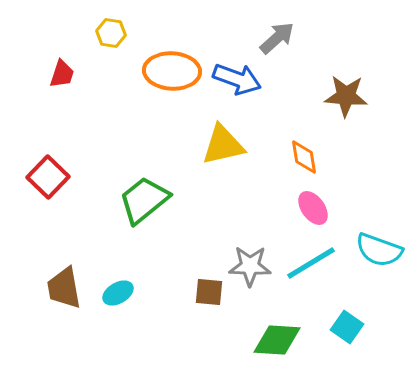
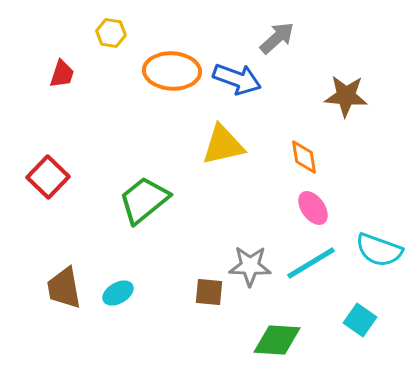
cyan square: moved 13 px right, 7 px up
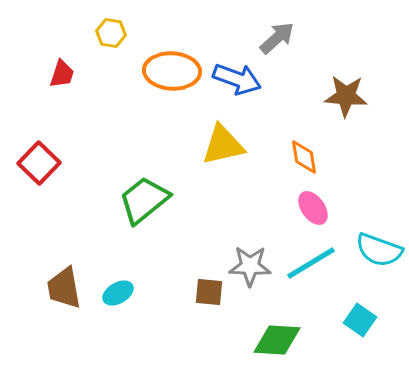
red square: moved 9 px left, 14 px up
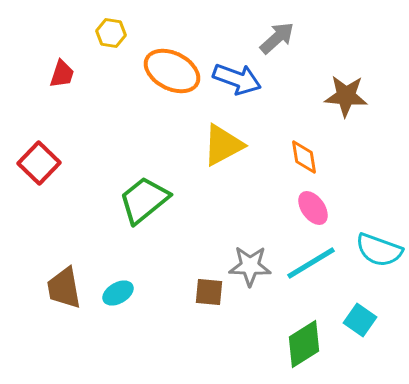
orange ellipse: rotated 24 degrees clockwise
yellow triangle: rotated 15 degrees counterclockwise
green diamond: moved 27 px right, 4 px down; rotated 36 degrees counterclockwise
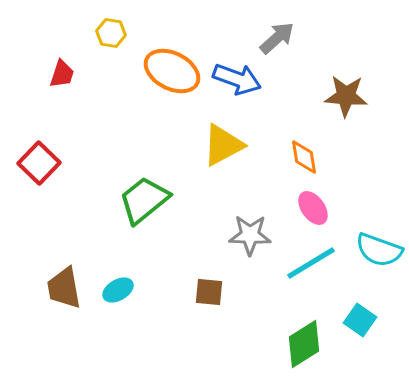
gray star: moved 31 px up
cyan ellipse: moved 3 px up
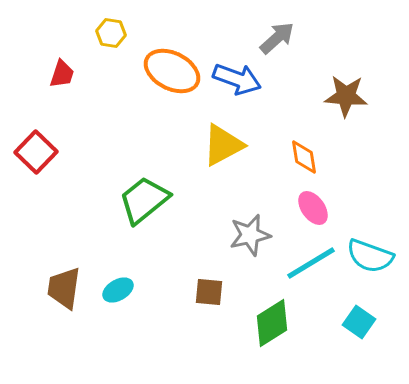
red square: moved 3 px left, 11 px up
gray star: rotated 15 degrees counterclockwise
cyan semicircle: moved 9 px left, 6 px down
brown trapezoid: rotated 18 degrees clockwise
cyan square: moved 1 px left, 2 px down
green diamond: moved 32 px left, 21 px up
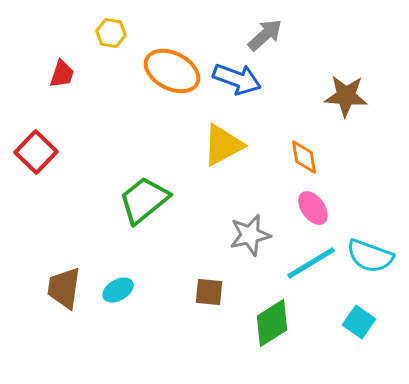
gray arrow: moved 12 px left, 3 px up
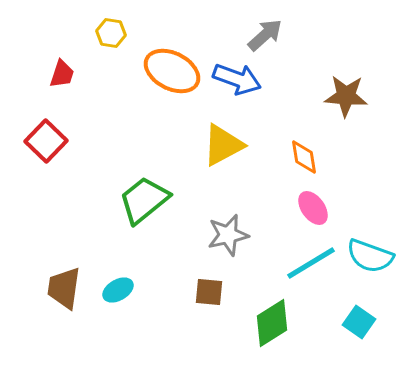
red square: moved 10 px right, 11 px up
gray star: moved 22 px left
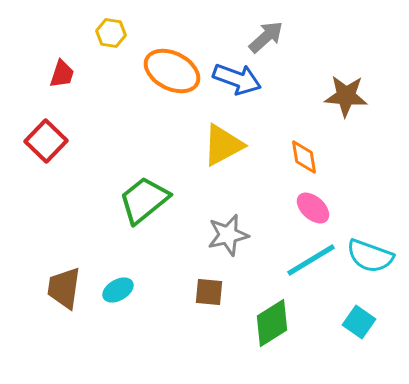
gray arrow: moved 1 px right, 2 px down
pink ellipse: rotated 12 degrees counterclockwise
cyan line: moved 3 px up
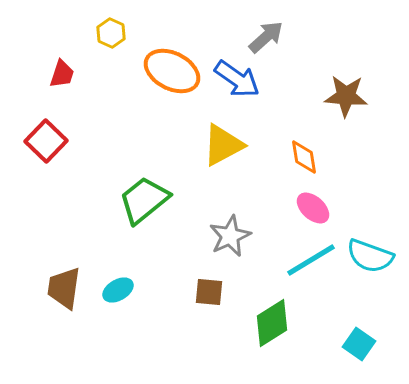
yellow hexagon: rotated 16 degrees clockwise
blue arrow: rotated 15 degrees clockwise
gray star: moved 2 px right, 1 px down; rotated 12 degrees counterclockwise
cyan square: moved 22 px down
